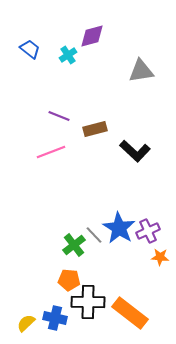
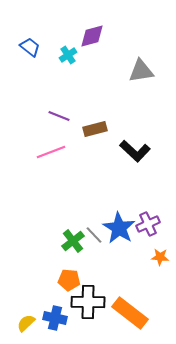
blue trapezoid: moved 2 px up
purple cross: moved 7 px up
green cross: moved 1 px left, 4 px up
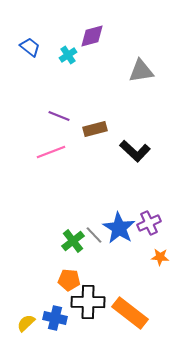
purple cross: moved 1 px right, 1 px up
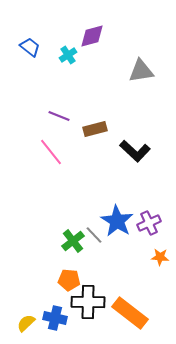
pink line: rotated 72 degrees clockwise
blue star: moved 2 px left, 7 px up
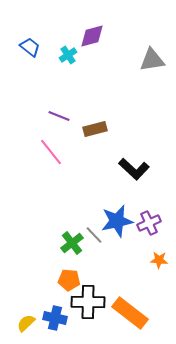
gray triangle: moved 11 px right, 11 px up
black L-shape: moved 1 px left, 18 px down
blue star: rotated 28 degrees clockwise
green cross: moved 1 px left, 2 px down
orange star: moved 1 px left, 3 px down
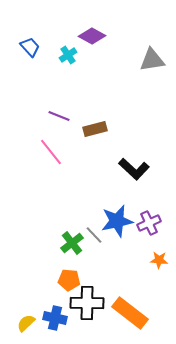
purple diamond: rotated 44 degrees clockwise
blue trapezoid: rotated 10 degrees clockwise
black cross: moved 1 px left, 1 px down
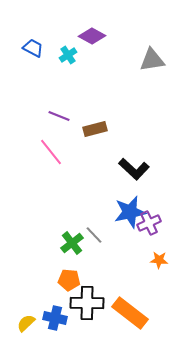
blue trapezoid: moved 3 px right, 1 px down; rotated 20 degrees counterclockwise
blue star: moved 13 px right, 9 px up
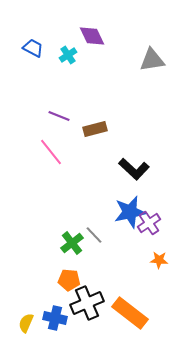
purple diamond: rotated 36 degrees clockwise
purple cross: rotated 10 degrees counterclockwise
black cross: rotated 24 degrees counterclockwise
yellow semicircle: rotated 24 degrees counterclockwise
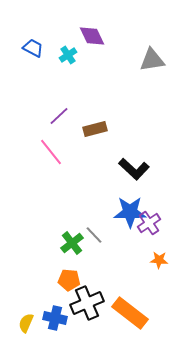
purple line: rotated 65 degrees counterclockwise
blue star: rotated 12 degrees clockwise
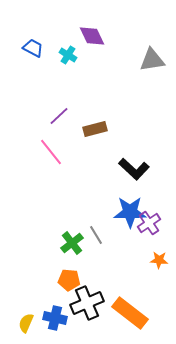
cyan cross: rotated 24 degrees counterclockwise
gray line: moved 2 px right; rotated 12 degrees clockwise
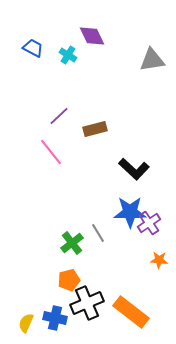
gray line: moved 2 px right, 2 px up
orange pentagon: rotated 20 degrees counterclockwise
orange rectangle: moved 1 px right, 1 px up
